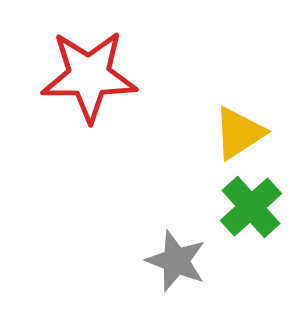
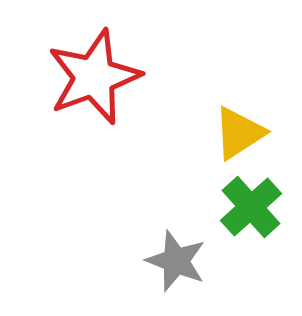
red star: moved 5 px right, 1 px down; rotated 20 degrees counterclockwise
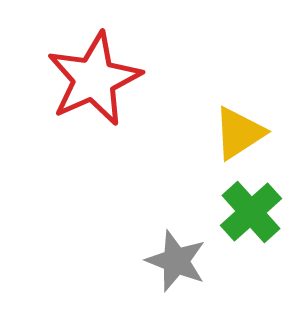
red star: moved 2 px down; rotated 4 degrees counterclockwise
green cross: moved 5 px down
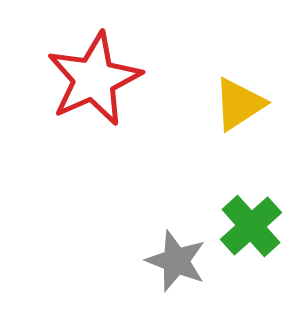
yellow triangle: moved 29 px up
green cross: moved 14 px down
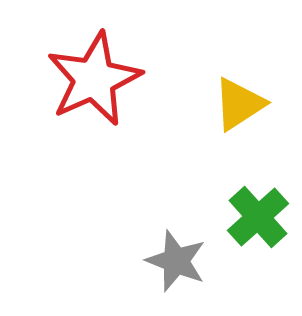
green cross: moved 7 px right, 9 px up
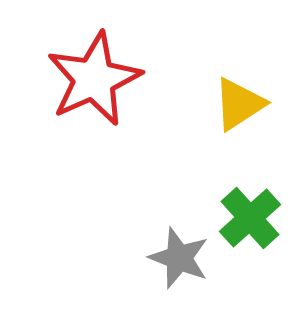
green cross: moved 8 px left, 1 px down
gray star: moved 3 px right, 3 px up
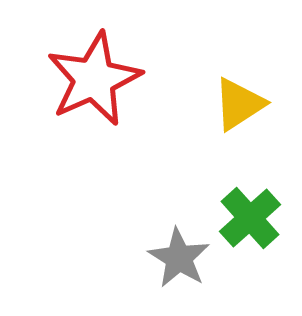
gray star: rotated 10 degrees clockwise
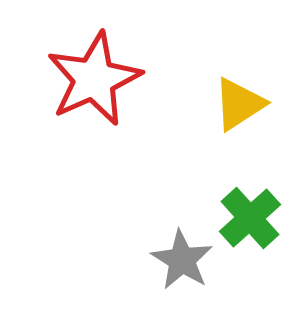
gray star: moved 3 px right, 2 px down
